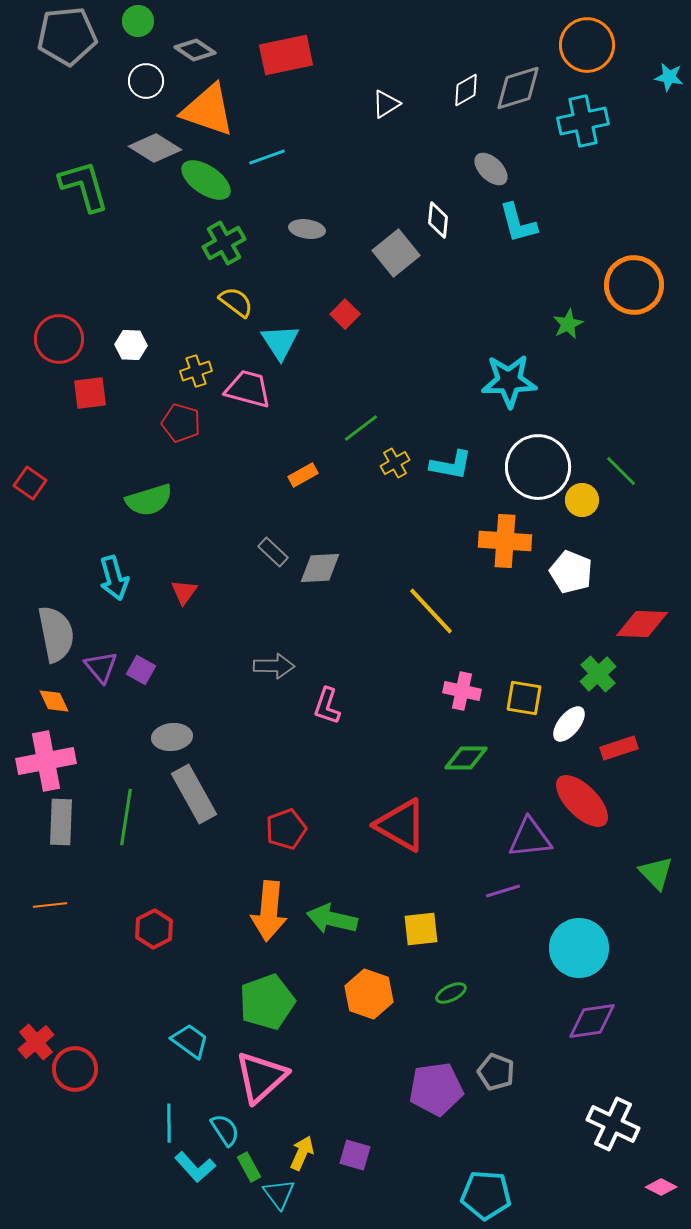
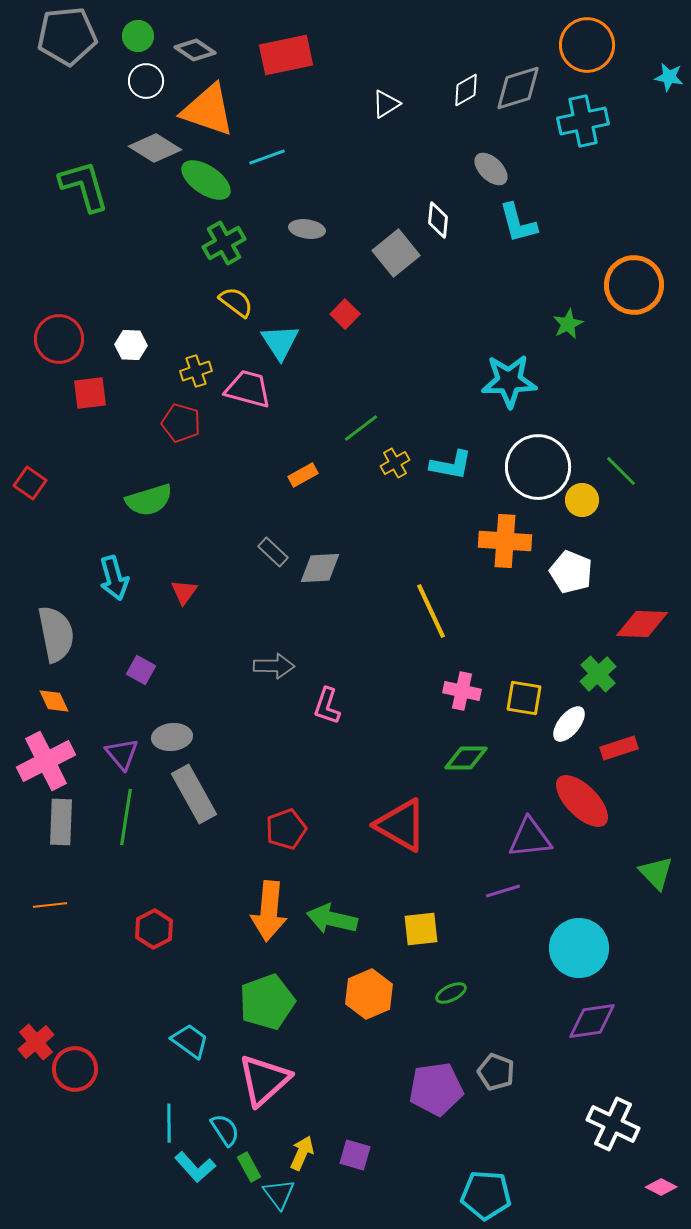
green circle at (138, 21): moved 15 px down
yellow line at (431, 611): rotated 18 degrees clockwise
purple triangle at (101, 667): moved 21 px right, 87 px down
pink cross at (46, 761): rotated 16 degrees counterclockwise
orange hexagon at (369, 994): rotated 18 degrees clockwise
pink triangle at (261, 1077): moved 3 px right, 3 px down
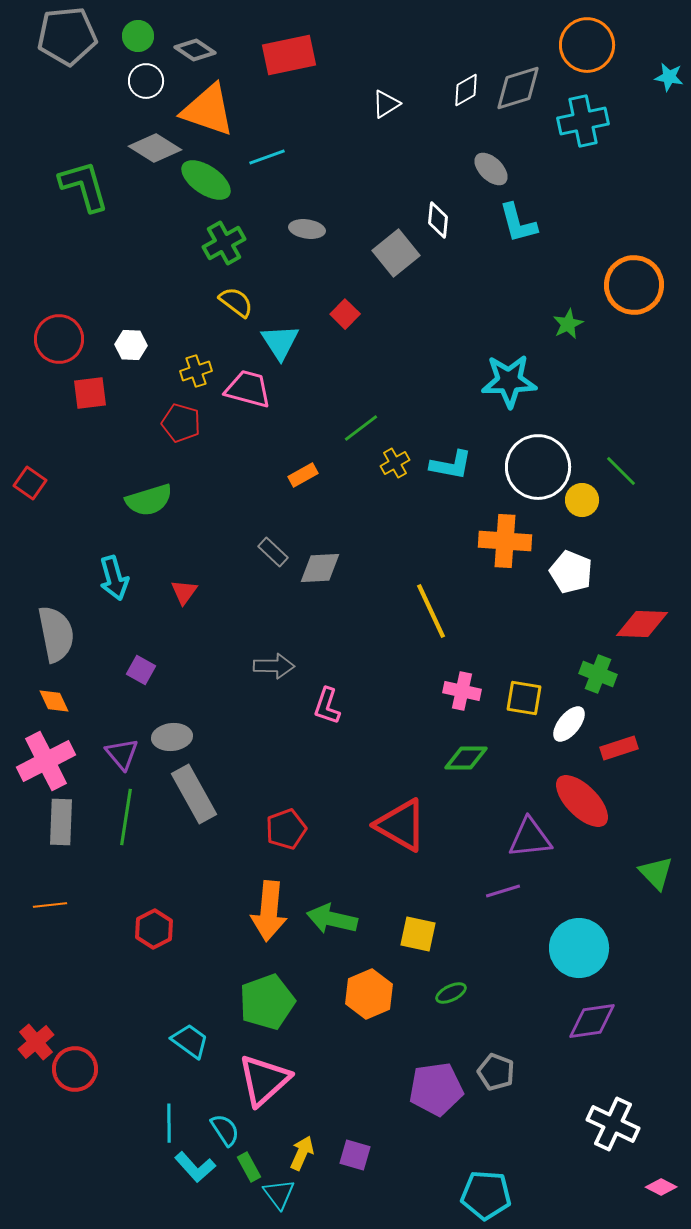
red rectangle at (286, 55): moved 3 px right
green cross at (598, 674): rotated 27 degrees counterclockwise
yellow square at (421, 929): moved 3 px left, 5 px down; rotated 18 degrees clockwise
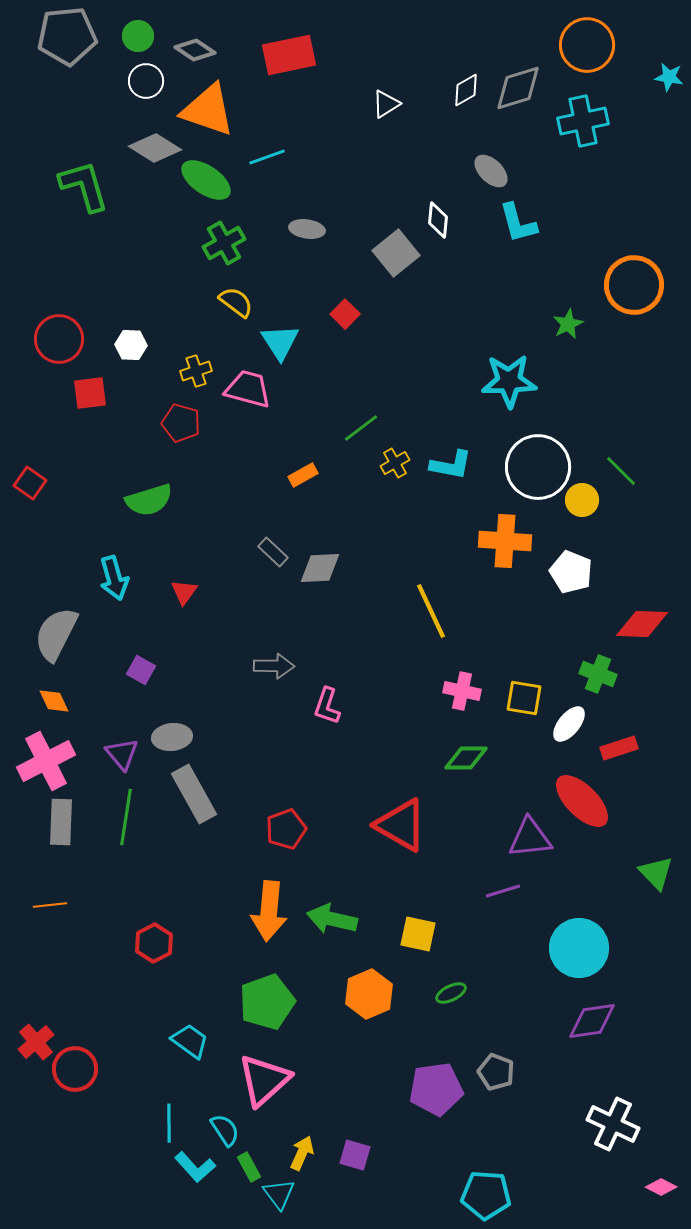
gray ellipse at (491, 169): moved 2 px down
gray semicircle at (56, 634): rotated 142 degrees counterclockwise
red hexagon at (154, 929): moved 14 px down
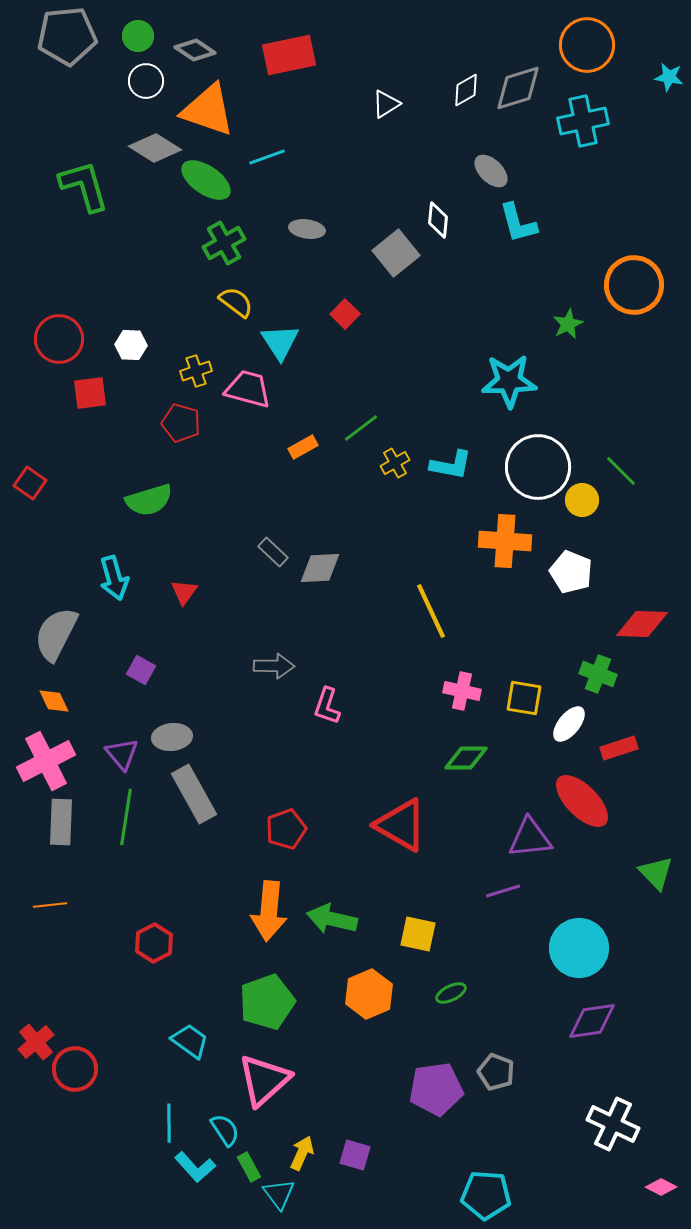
orange rectangle at (303, 475): moved 28 px up
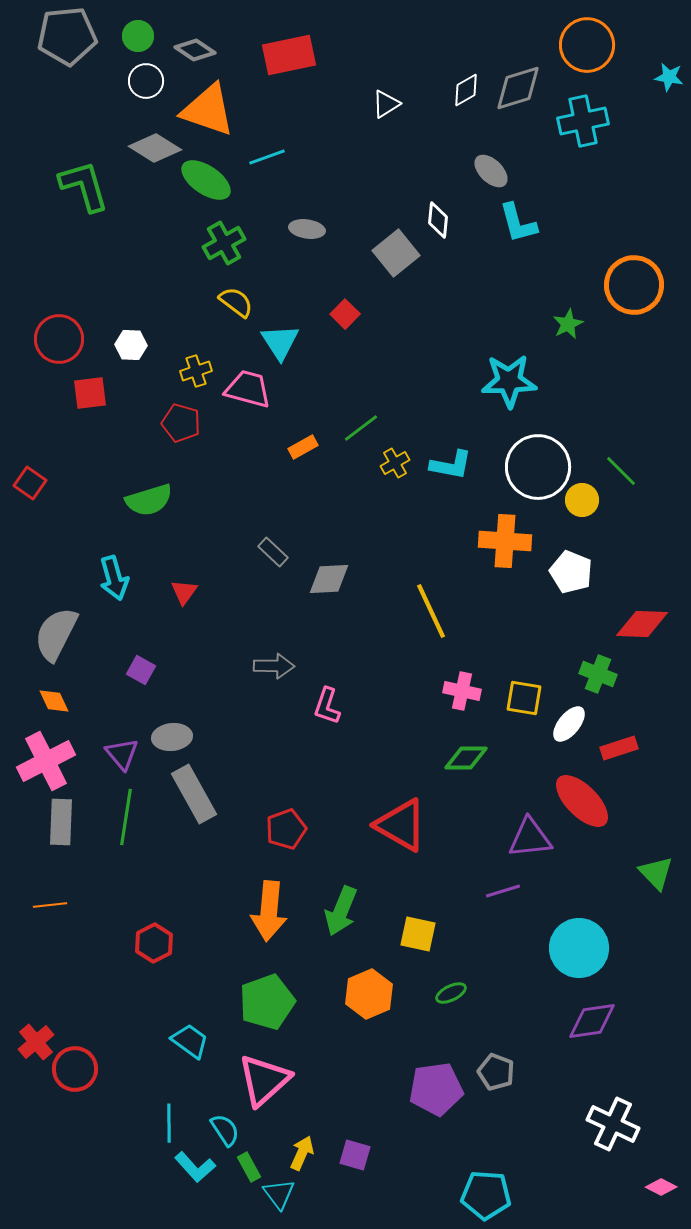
gray diamond at (320, 568): moved 9 px right, 11 px down
green arrow at (332, 919): moved 9 px right, 8 px up; rotated 81 degrees counterclockwise
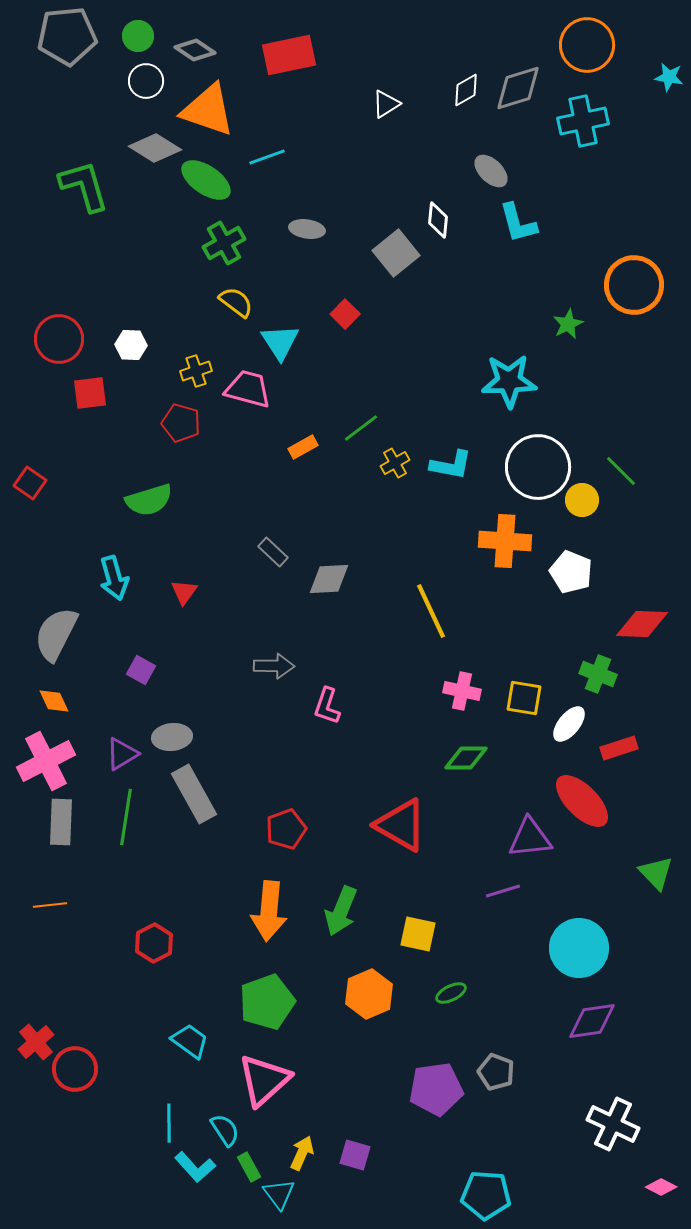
purple triangle at (122, 754): rotated 39 degrees clockwise
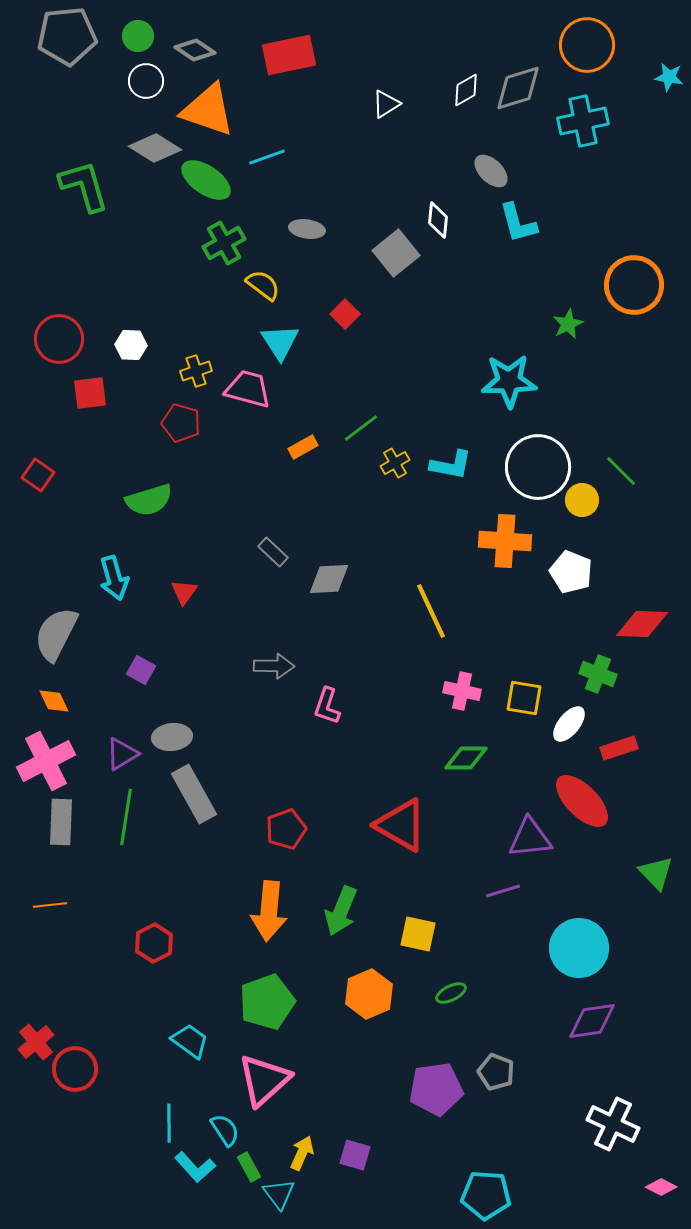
yellow semicircle at (236, 302): moved 27 px right, 17 px up
red square at (30, 483): moved 8 px right, 8 px up
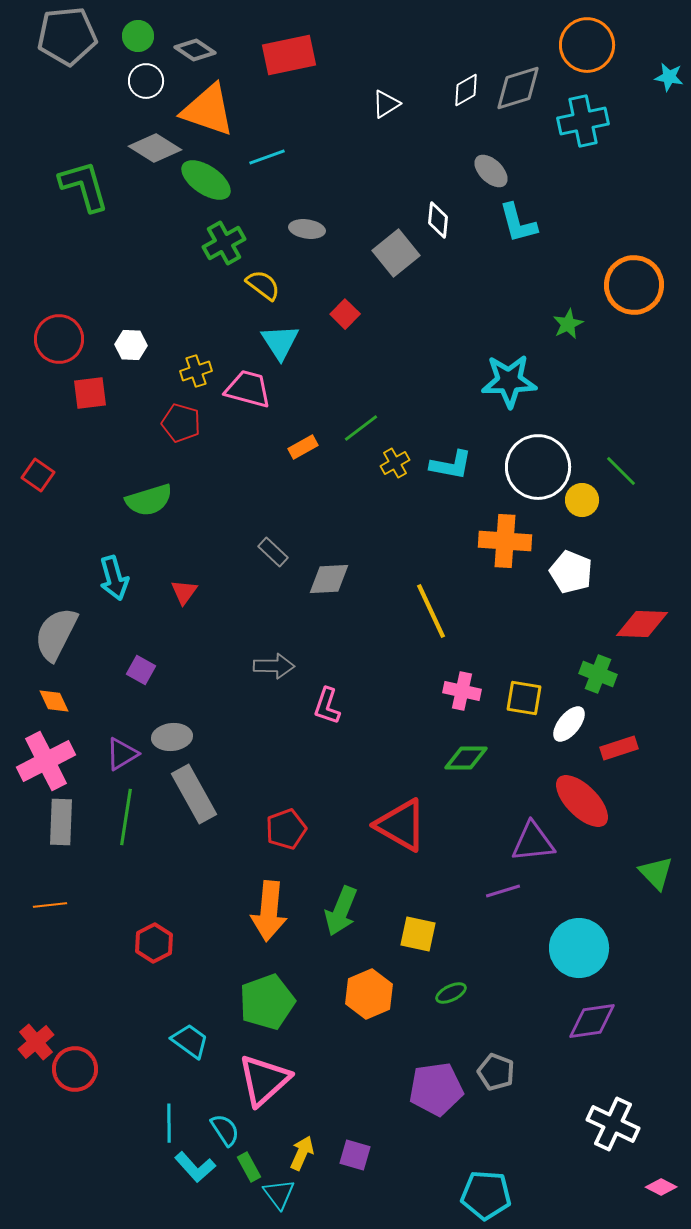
purple triangle at (530, 838): moved 3 px right, 4 px down
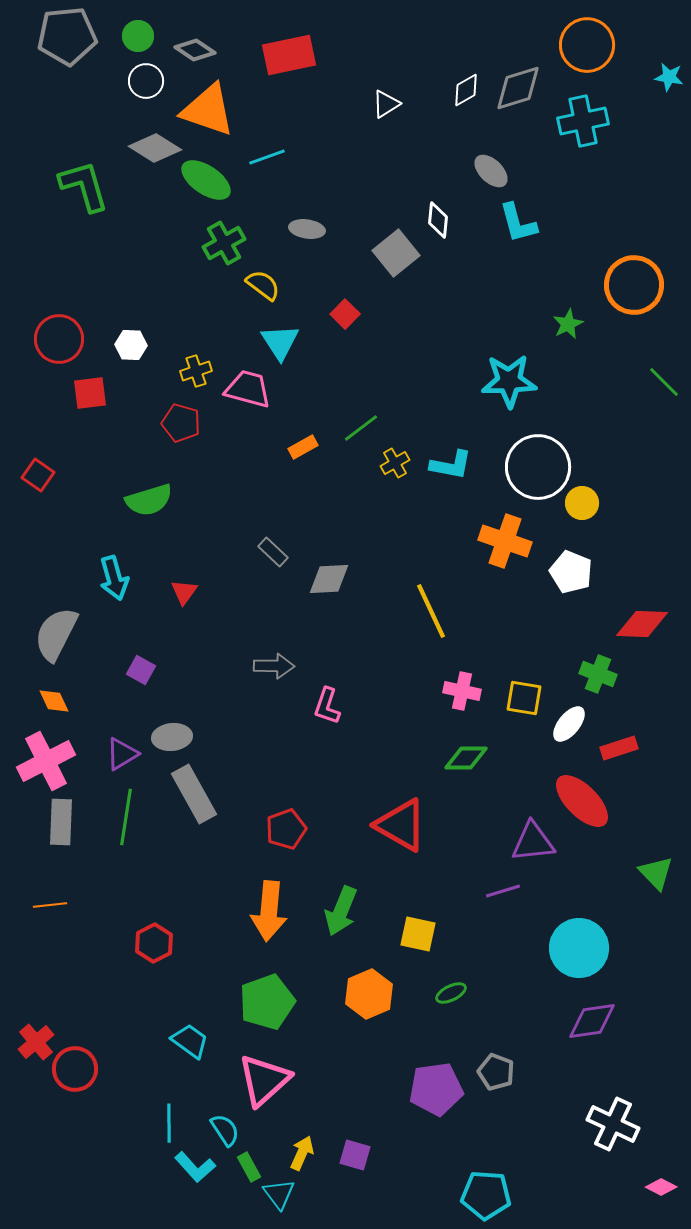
green line at (621, 471): moved 43 px right, 89 px up
yellow circle at (582, 500): moved 3 px down
orange cross at (505, 541): rotated 15 degrees clockwise
